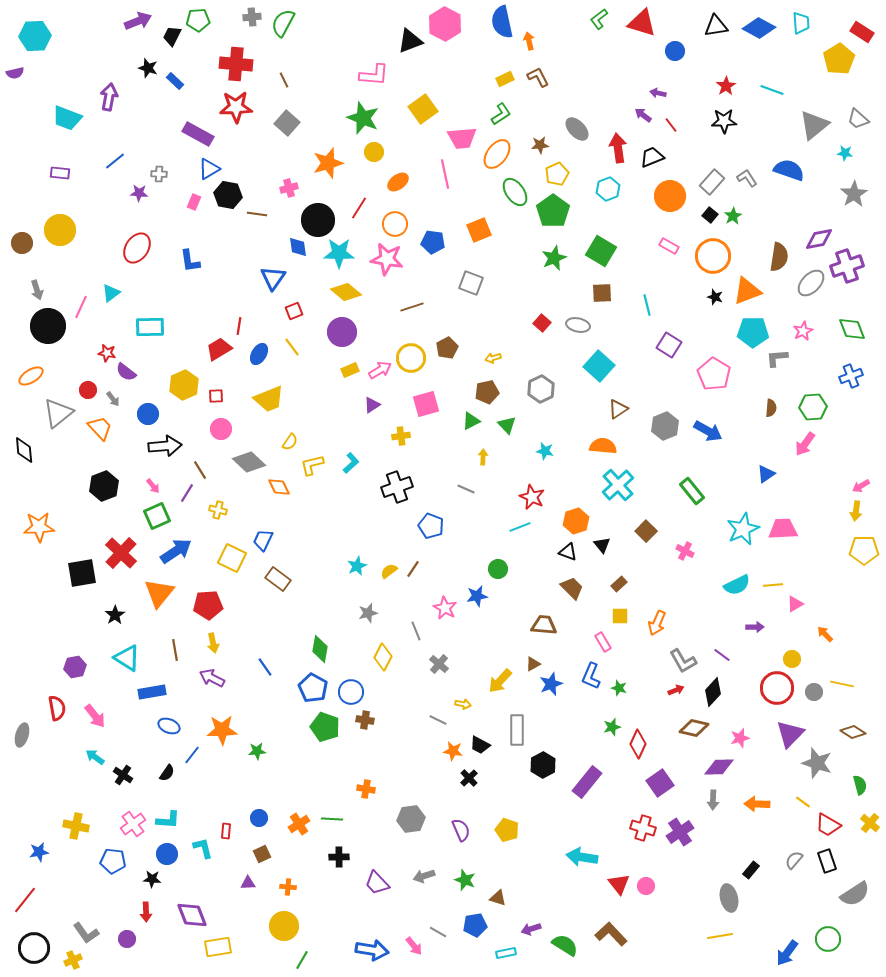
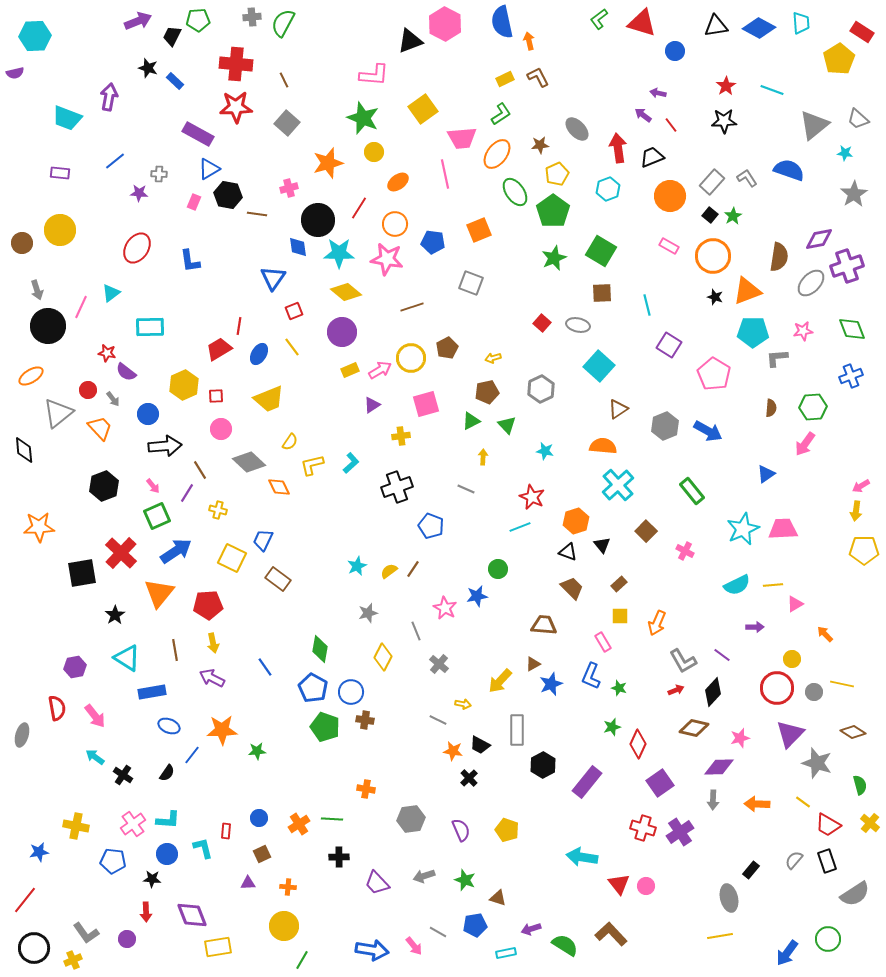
pink star at (803, 331): rotated 18 degrees clockwise
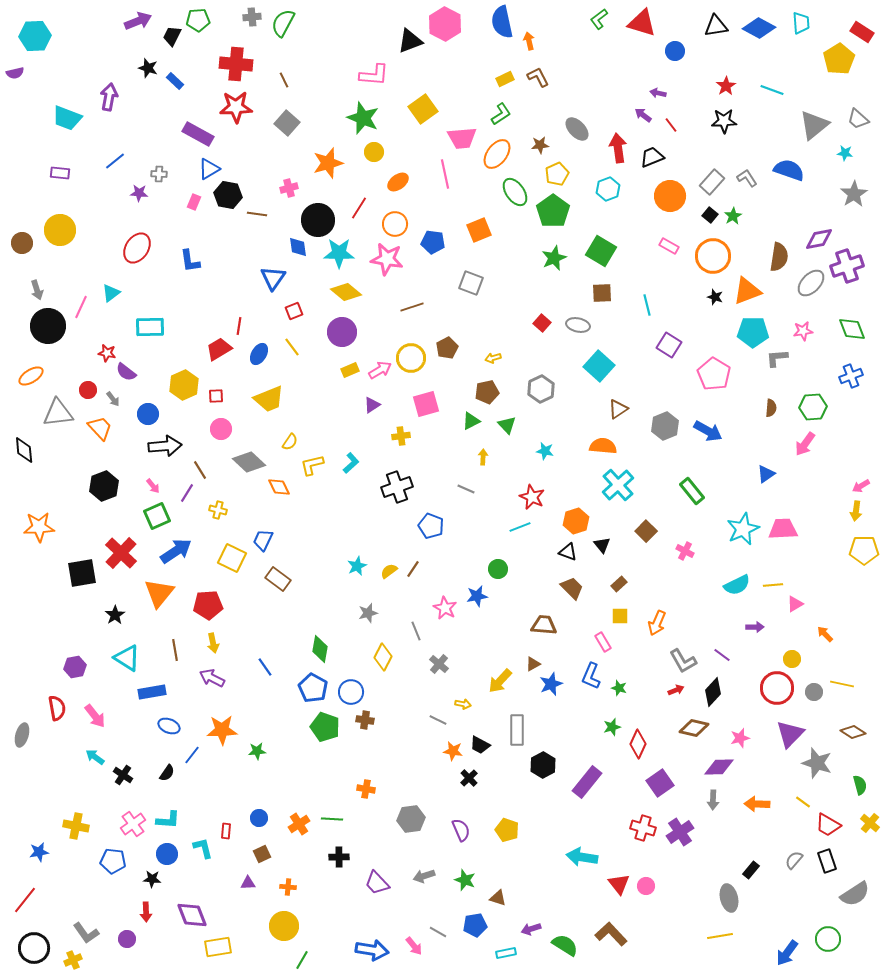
gray triangle at (58, 413): rotated 32 degrees clockwise
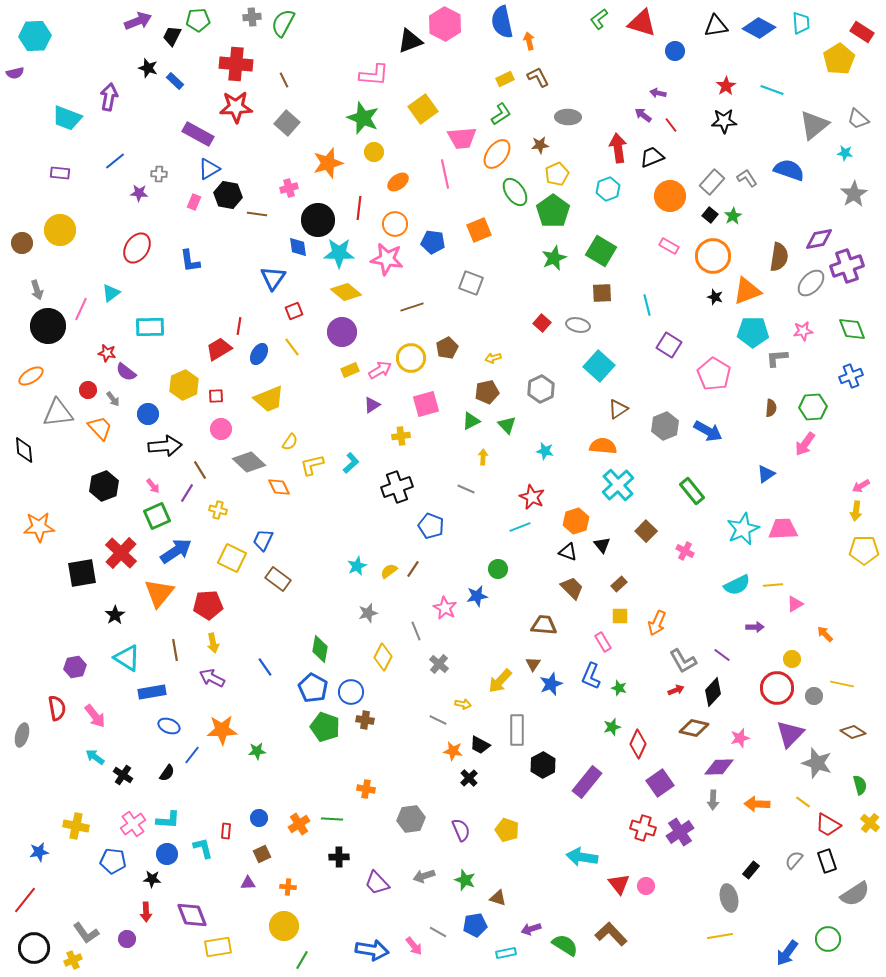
gray ellipse at (577, 129): moved 9 px left, 12 px up; rotated 45 degrees counterclockwise
red line at (359, 208): rotated 25 degrees counterclockwise
pink line at (81, 307): moved 2 px down
brown triangle at (533, 664): rotated 28 degrees counterclockwise
gray circle at (814, 692): moved 4 px down
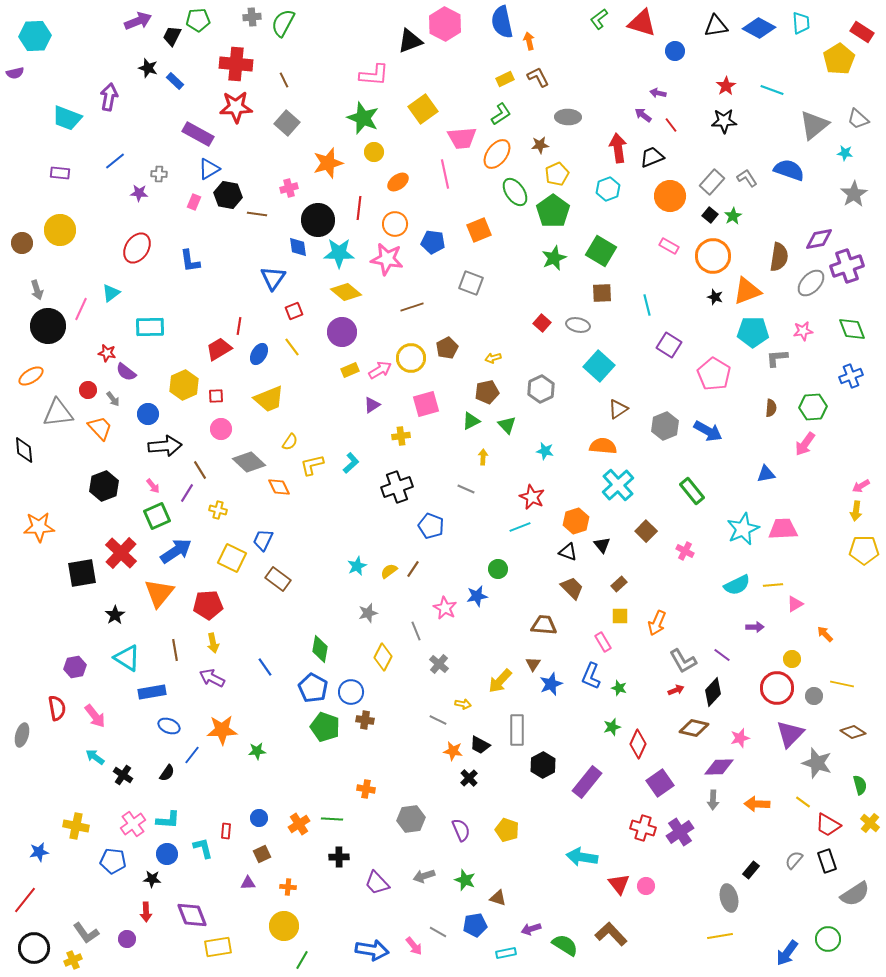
blue triangle at (766, 474): rotated 24 degrees clockwise
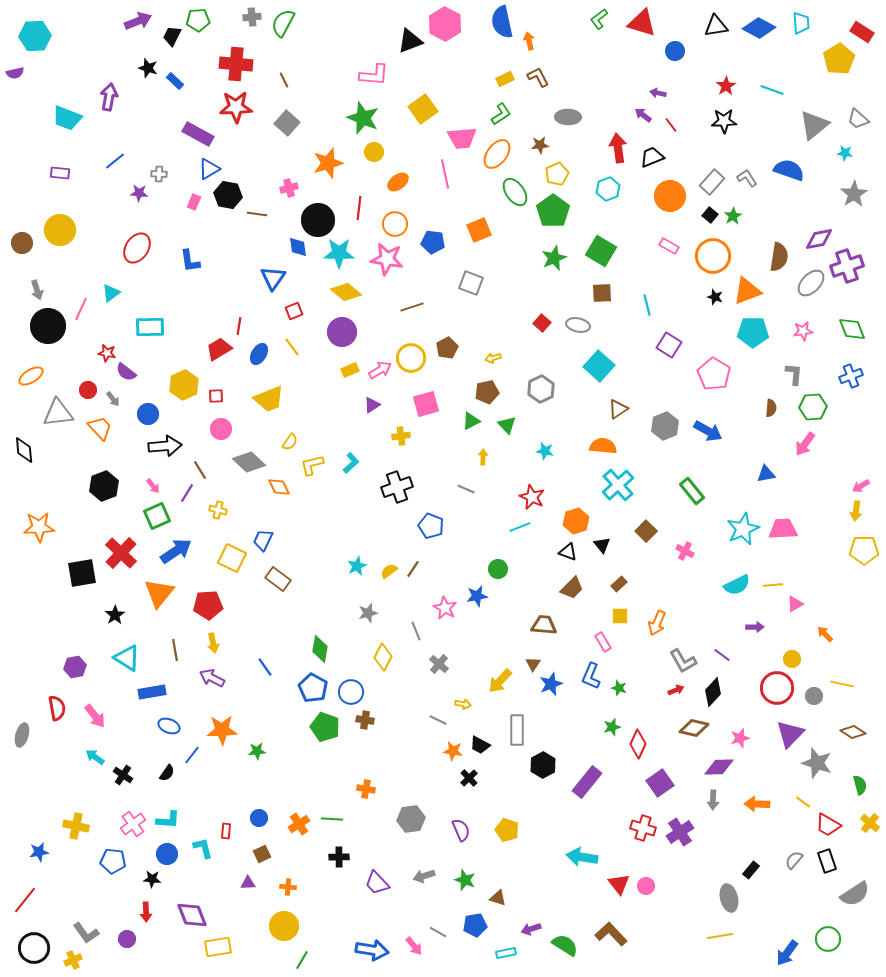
gray L-shape at (777, 358): moved 17 px right, 16 px down; rotated 100 degrees clockwise
brown trapezoid at (572, 588): rotated 90 degrees clockwise
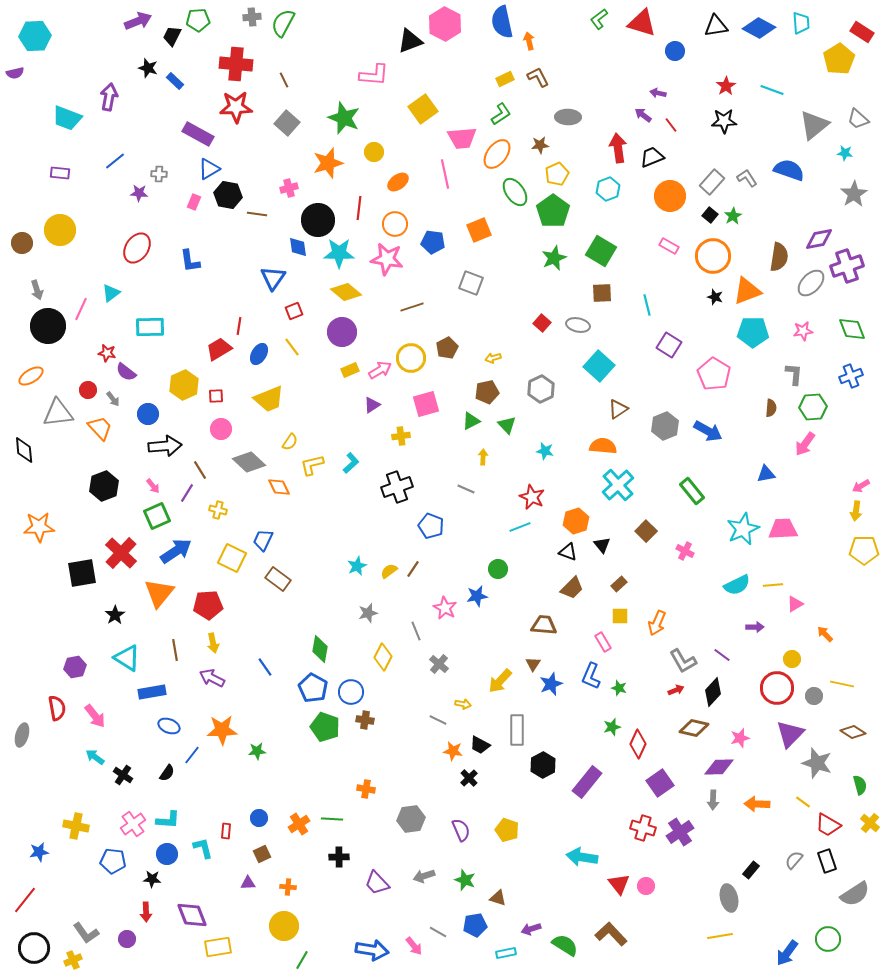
green star at (363, 118): moved 19 px left
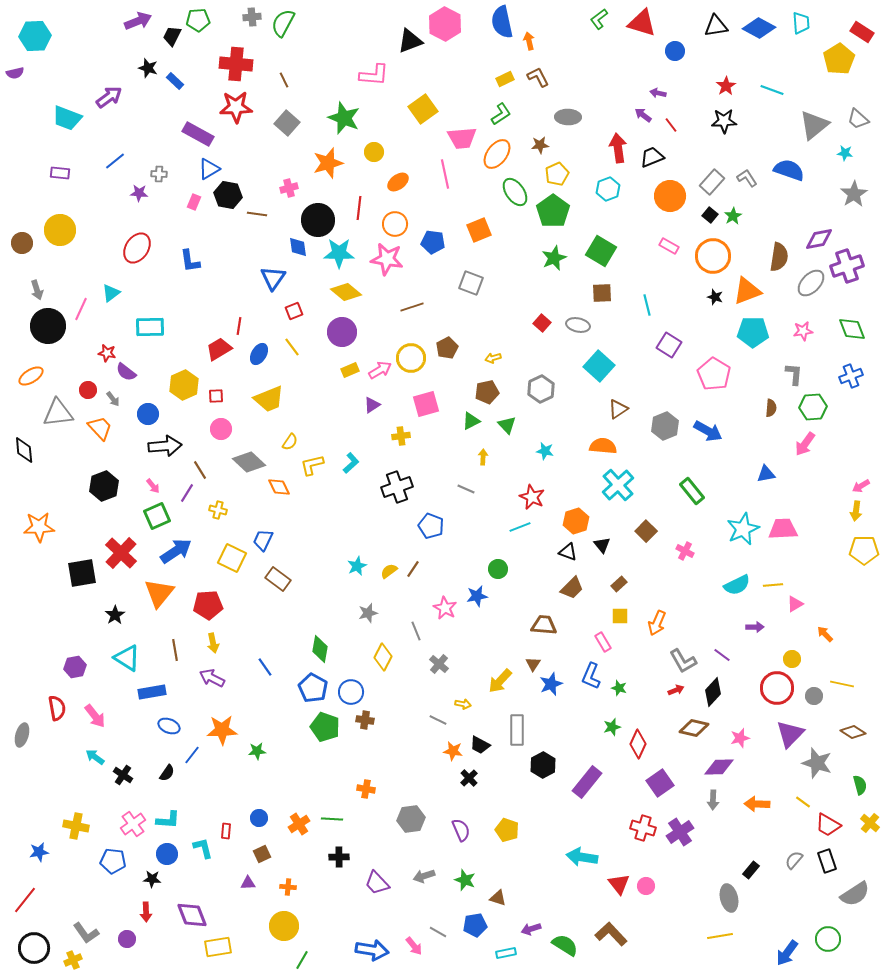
purple arrow at (109, 97): rotated 44 degrees clockwise
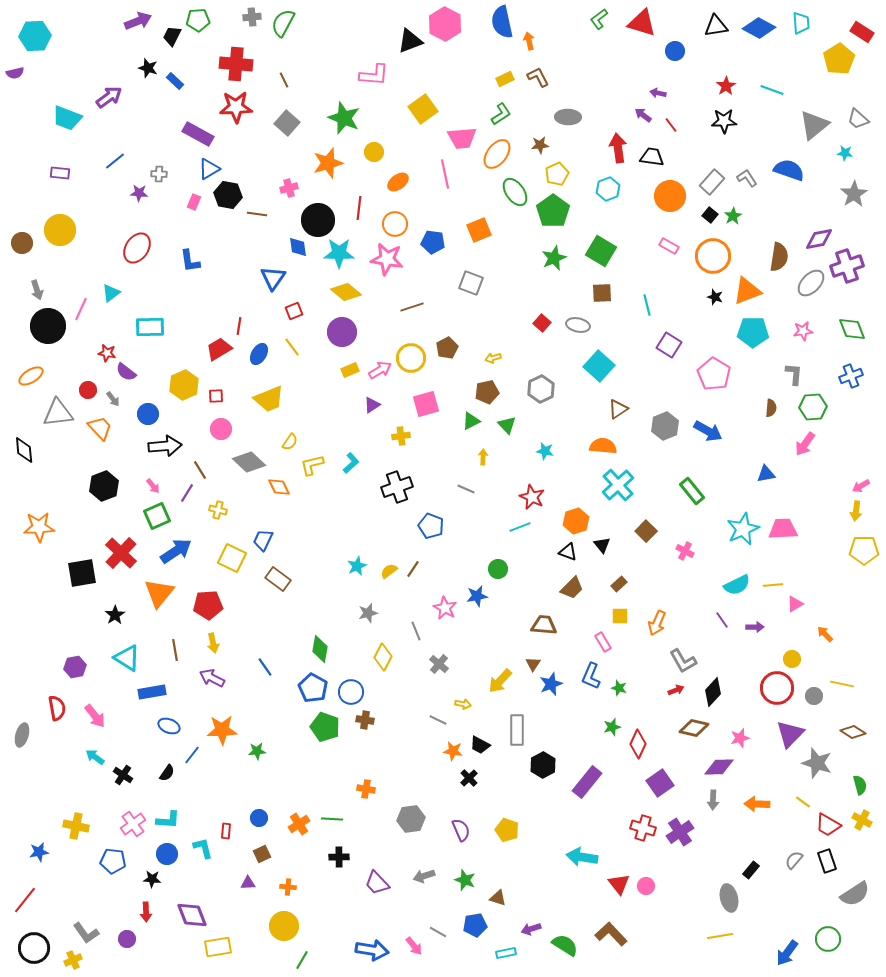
black trapezoid at (652, 157): rotated 30 degrees clockwise
purple line at (722, 655): moved 35 px up; rotated 18 degrees clockwise
yellow cross at (870, 823): moved 8 px left, 3 px up; rotated 12 degrees counterclockwise
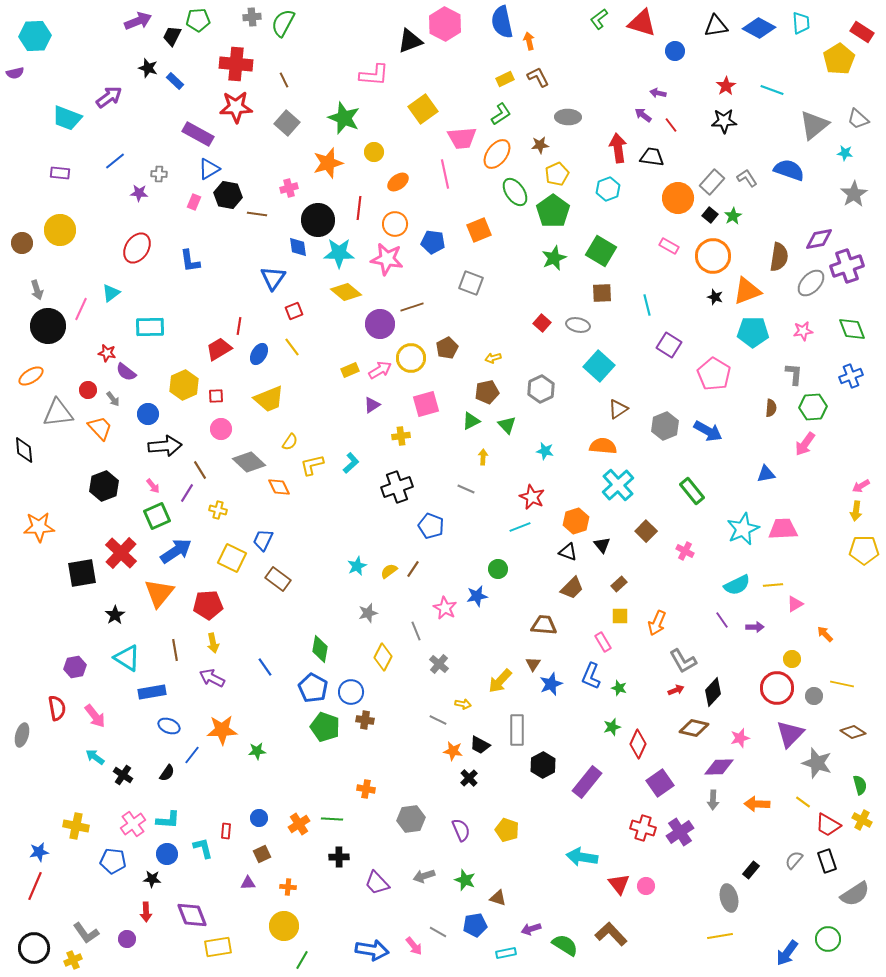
orange circle at (670, 196): moved 8 px right, 2 px down
purple circle at (342, 332): moved 38 px right, 8 px up
red line at (25, 900): moved 10 px right, 14 px up; rotated 16 degrees counterclockwise
